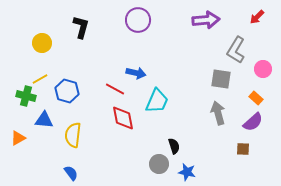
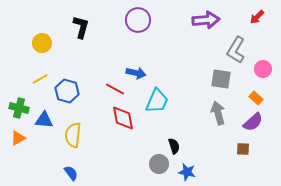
green cross: moved 7 px left, 12 px down
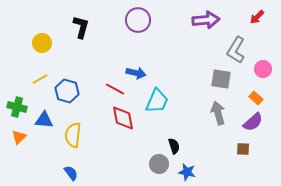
green cross: moved 2 px left, 1 px up
orange triangle: moved 1 px right, 1 px up; rotated 14 degrees counterclockwise
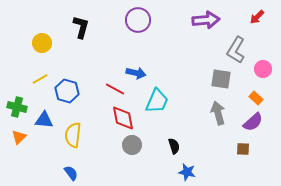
gray circle: moved 27 px left, 19 px up
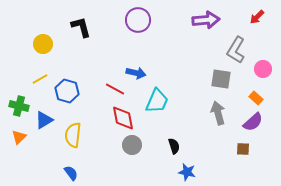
black L-shape: rotated 30 degrees counterclockwise
yellow circle: moved 1 px right, 1 px down
green cross: moved 2 px right, 1 px up
blue triangle: rotated 36 degrees counterclockwise
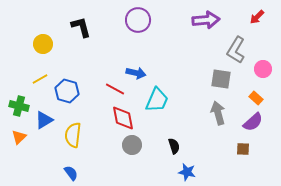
cyan trapezoid: moved 1 px up
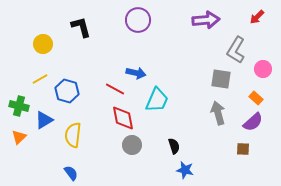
blue star: moved 2 px left, 2 px up
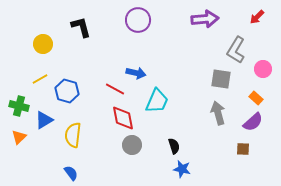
purple arrow: moved 1 px left, 1 px up
cyan trapezoid: moved 1 px down
blue star: moved 3 px left, 1 px up
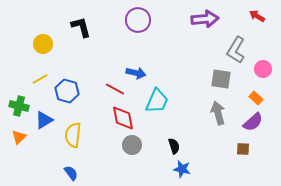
red arrow: moved 1 px up; rotated 77 degrees clockwise
